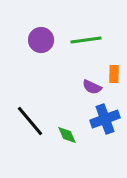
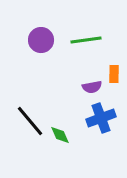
purple semicircle: rotated 36 degrees counterclockwise
blue cross: moved 4 px left, 1 px up
green diamond: moved 7 px left
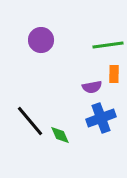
green line: moved 22 px right, 5 px down
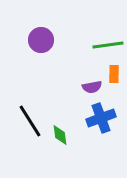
black line: rotated 8 degrees clockwise
green diamond: rotated 15 degrees clockwise
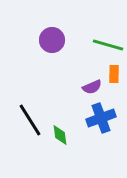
purple circle: moved 11 px right
green line: rotated 24 degrees clockwise
purple semicircle: rotated 12 degrees counterclockwise
black line: moved 1 px up
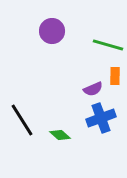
purple circle: moved 9 px up
orange rectangle: moved 1 px right, 2 px down
purple semicircle: moved 1 px right, 2 px down
black line: moved 8 px left
green diamond: rotated 40 degrees counterclockwise
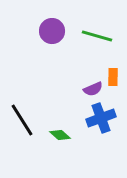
green line: moved 11 px left, 9 px up
orange rectangle: moved 2 px left, 1 px down
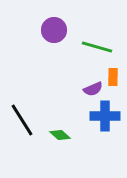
purple circle: moved 2 px right, 1 px up
green line: moved 11 px down
blue cross: moved 4 px right, 2 px up; rotated 20 degrees clockwise
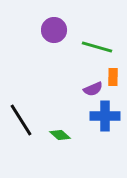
black line: moved 1 px left
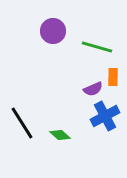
purple circle: moved 1 px left, 1 px down
blue cross: rotated 28 degrees counterclockwise
black line: moved 1 px right, 3 px down
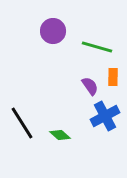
purple semicircle: moved 3 px left, 3 px up; rotated 102 degrees counterclockwise
